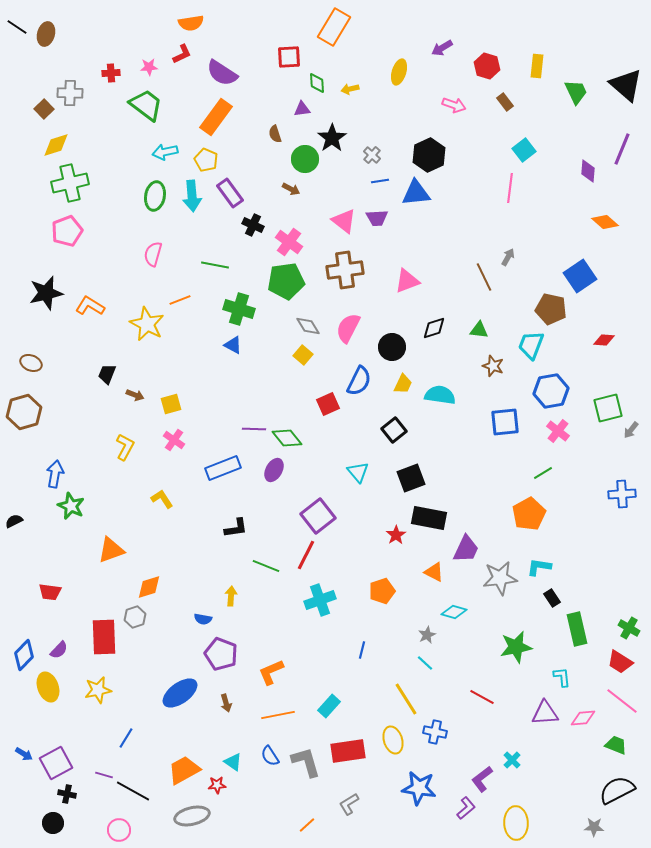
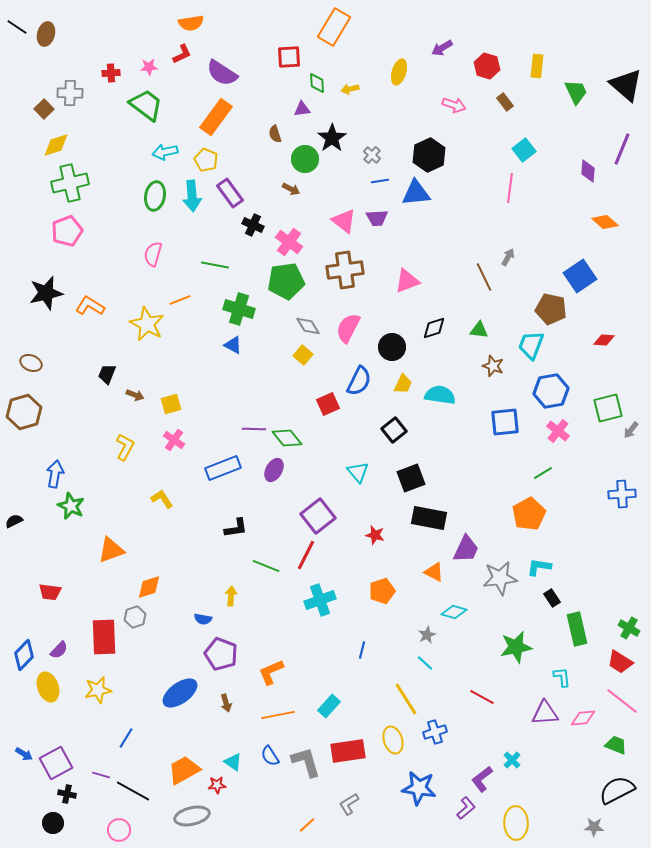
red star at (396, 535): moved 21 px left; rotated 24 degrees counterclockwise
blue cross at (435, 732): rotated 30 degrees counterclockwise
purple line at (104, 775): moved 3 px left
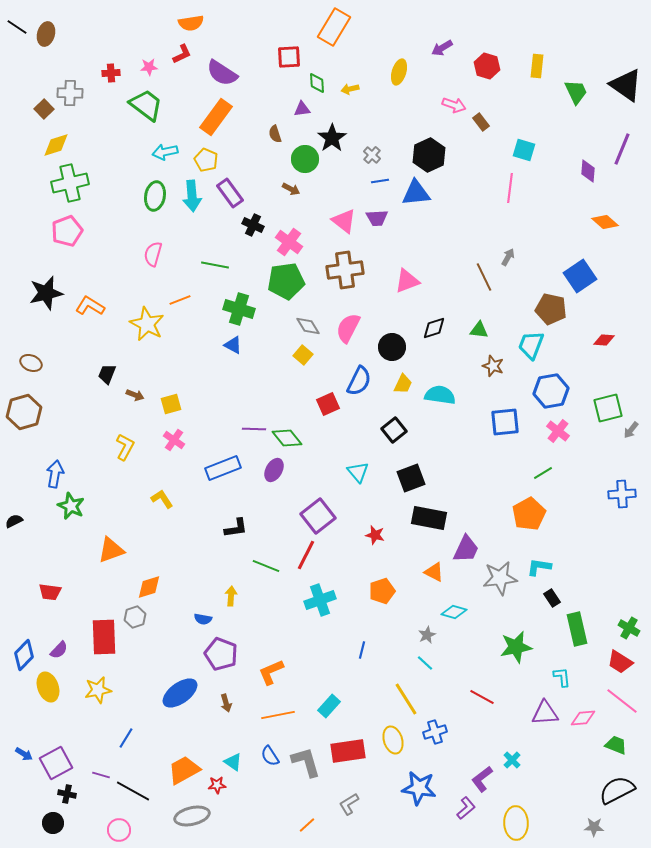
black triangle at (626, 85): rotated 6 degrees counterclockwise
brown rectangle at (505, 102): moved 24 px left, 20 px down
cyan square at (524, 150): rotated 35 degrees counterclockwise
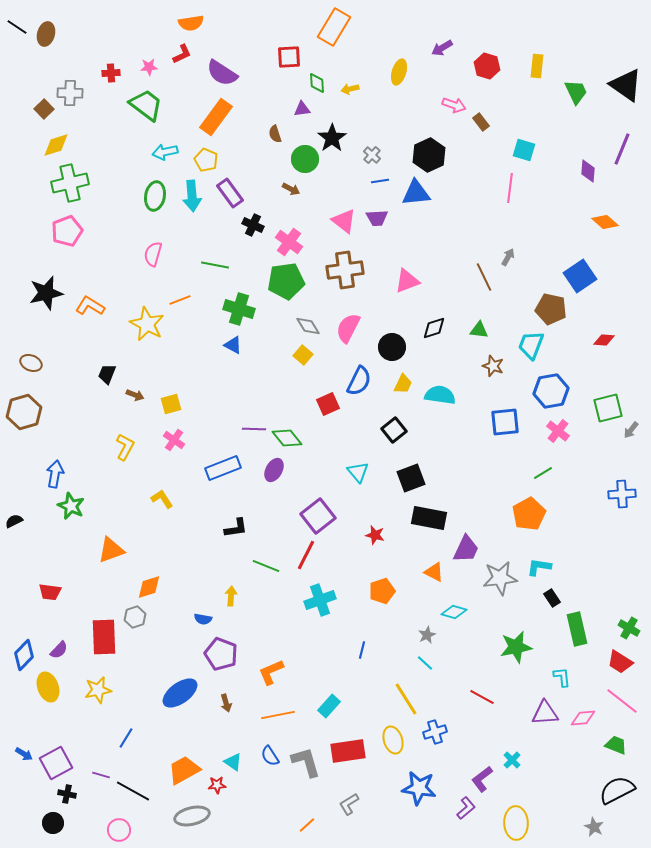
gray star at (594, 827): rotated 24 degrees clockwise
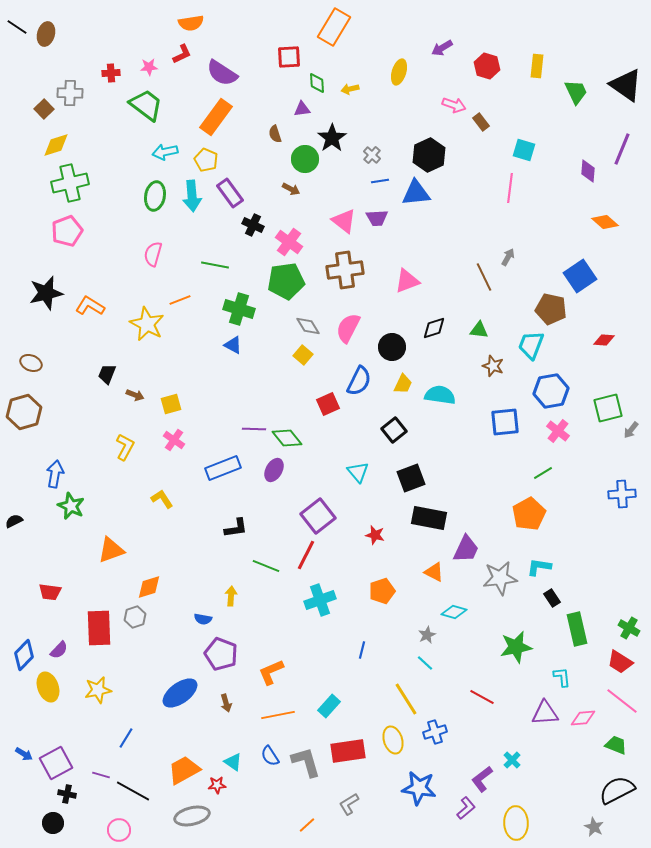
red rectangle at (104, 637): moved 5 px left, 9 px up
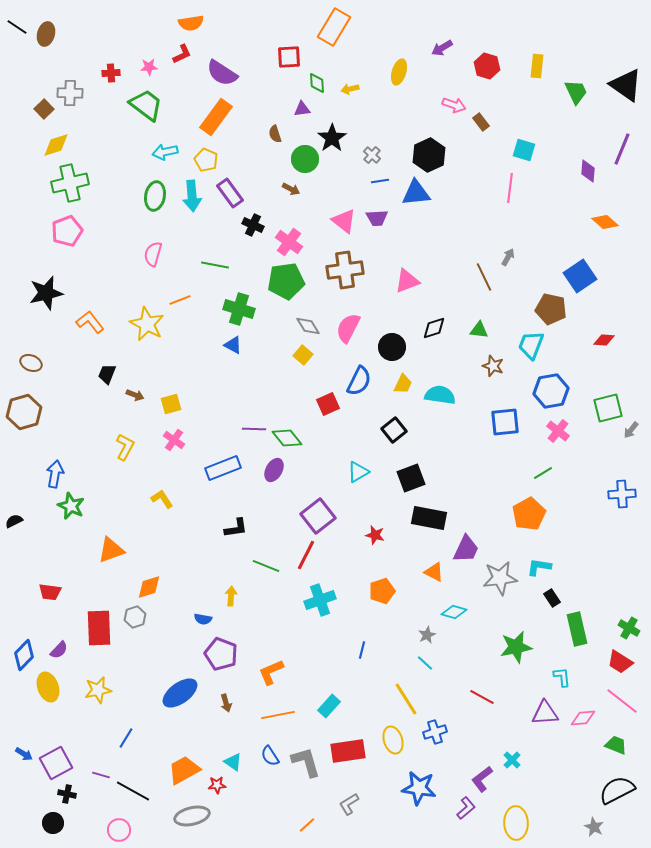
orange L-shape at (90, 306): moved 16 px down; rotated 20 degrees clockwise
cyan triangle at (358, 472): rotated 40 degrees clockwise
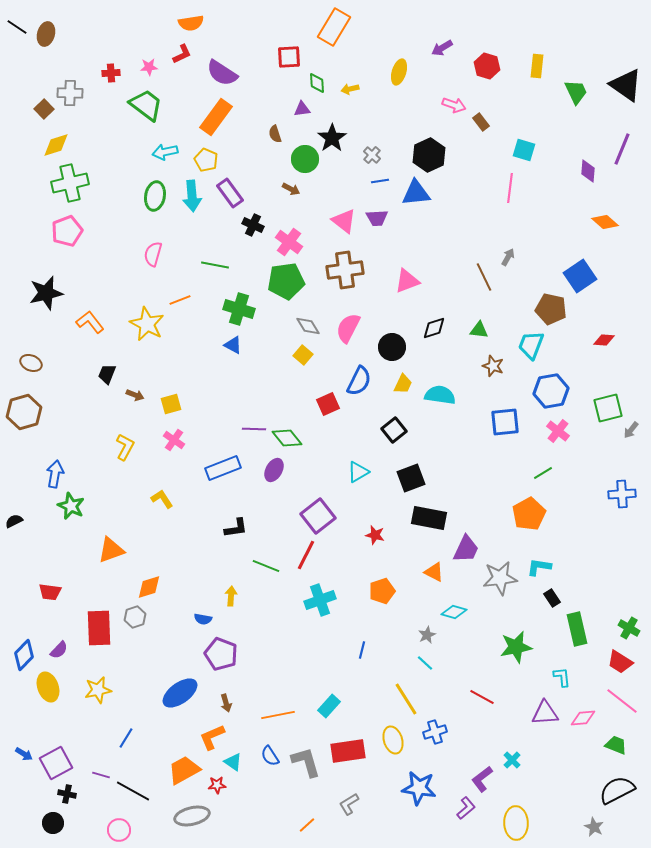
orange L-shape at (271, 672): moved 59 px left, 65 px down
